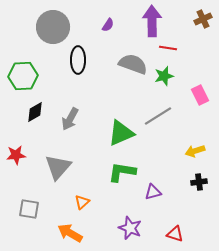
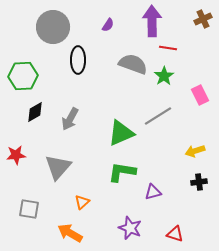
green star: rotated 18 degrees counterclockwise
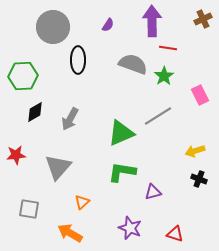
black cross: moved 3 px up; rotated 28 degrees clockwise
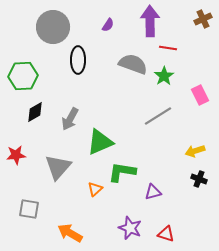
purple arrow: moved 2 px left
green triangle: moved 21 px left, 9 px down
orange triangle: moved 13 px right, 13 px up
red triangle: moved 9 px left
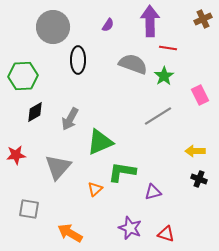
yellow arrow: rotated 18 degrees clockwise
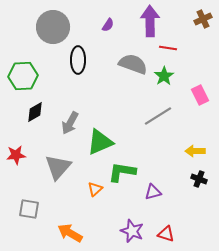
gray arrow: moved 4 px down
purple star: moved 2 px right, 3 px down
